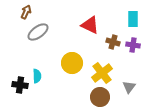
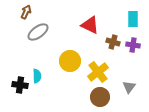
yellow circle: moved 2 px left, 2 px up
yellow cross: moved 4 px left, 1 px up
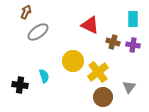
yellow circle: moved 3 px right
cyan semicircle: moved 7 px right; rotated 16 degrees counterclockwise
brown circle: moved 3 px right
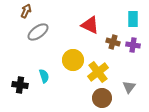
brown arrow: moved 1 px up
yellow circle: moved 1 px up
brown circle: moved 1 px left, 1 px down
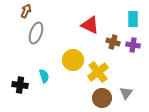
gray ellipse: moved 2 px left, 1 px down; rotated 35 degrees counterclockwise
gray triangle: moved 3 px left, 6 px down
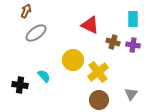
gray ellipse: rotated 35 degrees clockwise
cyan semicircle: rotated 24 degrees counterclockwise
gray triangle: moved 5 px right, 1 px down
brown circle: moved 3 px left, 2 px down
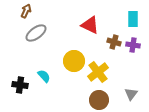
brown cross: moved 1 px right
yellow circle: moved 1 px right, 1 px down
